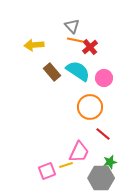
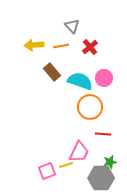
orange line: moved 14 px left, 6 px down; rotated 21 degrees counterclockwise
cyan semicircle: moved 2 px right, 10 px down; rotated 15 degrees counterclockwise
red line: rotated 35 degrees counterclockwise
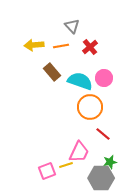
red line: rotated 35 degrees clockwise
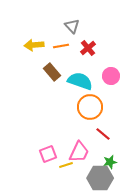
red cross: moved 2 px left, 1 px down
pink circle: moved 7 px right, 2 px up
pink square: moved 1 px right, 17 px up
gray hexagon: moved 1 px left
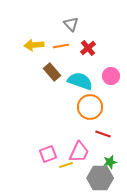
gray triangle: moved 1 px left, 2 px up
red line: rotated 21 degrees counterclockwise
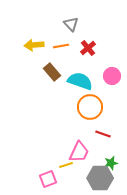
pink circle: moved 1 px right
pink square: moved 25 px down
green star: moved 1 px right, 1 px down
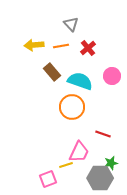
orange circle: moved 18 px left
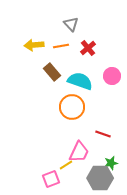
yellow line: rotated 16 degrees counterclockwise
pink square: moved 3 px right
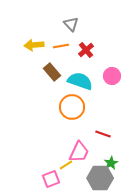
red cross: moved 2 px left, 2 px down
green star: rotated 16 degrees counterclockwise
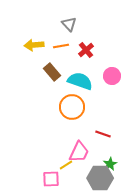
gray triangle: moved 2 px left
green star: moved 1 px left, 1 px down
pink square: rotated 18 degrees clockwise
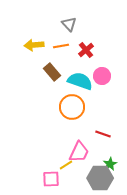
pink circle: moved 10 px left
